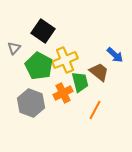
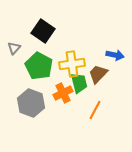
blue arrow: rotated 30 degrees counterclockwise
yellow cross: moved 7 px right, 4 px down; rotated 15 degrees clockwise
brown trapezoid: moved 1 px left, 2 px down; rotated 85 degrees counterclockwise
green trapezoid: moved 1 px left, 1 px down
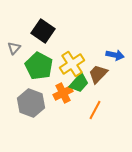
yellow cross: rotated 25 degrees counterclockwise
green trapezoid: rotated 55 degrees clockwise
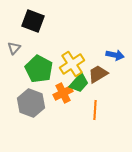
black square: moved 10 px left, 10 px up; rotated 15 degrees counterclockwise
green pentagon: moved 3 px down
brown trapezoid: rotated 15 degrees clockwise
orange line: rotated 24 degrees counterclockwise
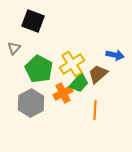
brown trapezoid: rotated 10 degrees counterclockwise
gray hexagon: rotated 12 degrees clockwise
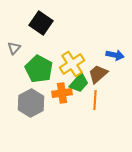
black square: moved 8 px right, 2 px down; rotated 15 degrees clockwise
orange cross: moved 1 px left; rotated 18 degrees clockwise
orange line: moved 10 px up
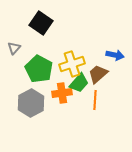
yellow cross: rotated 15 degrees clockwise
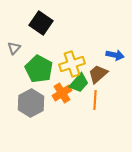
orange cross: rotated 24 degrees counterclockwise
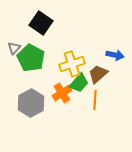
green pentagon: moved 8 px left, 11 px up
